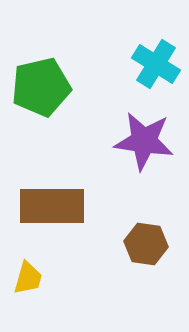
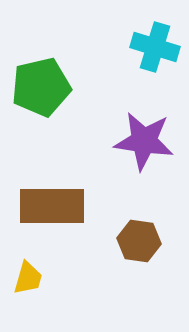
cyan cross: moved 1 px left, 17 px up; rotated 15 degrees counterclockwise
brown hexagon: moved 7 px left, 3 px up
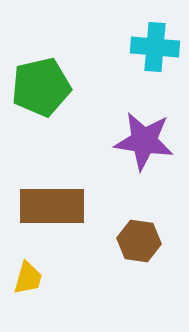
cyan cross: rotated 12 degrees counterclockwise
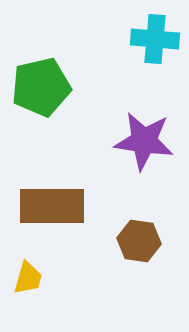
cyan cross: moved 8 px up
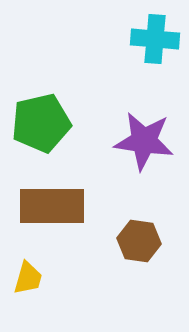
green pentagon: moved 36 px down
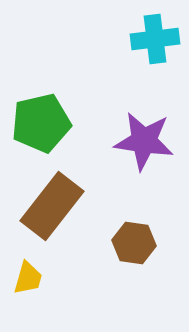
cyan cross: rotated 12 degrees counterclockwise
brown rectangle: rotated 52 degrees counterclockwise
brown hexagon: moved 5 px left, 2 px down
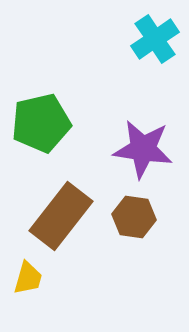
cyan cross: rotated 27 degrees counterclockwise
purple star: moved 1 px left, 8 px down
brown rectangle: moved 9 px right, 10 px down
brown hexagon: moved 26 px up
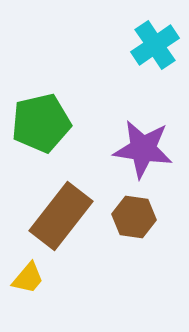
cyan cross: moved 6 px down
yellow trapezoid: rotated 24 degrees clockwise
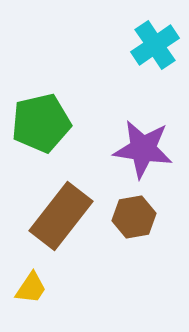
brown hexagon: rotated 18 degrees counterclockwise
yellow trapezoid: moved 3 px right, 10 px down; rotated 6 degrees counterclockwise
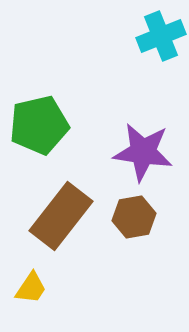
cyan cross: moved 6 px right, 9 px up; rotated 12 degrees clockwise
green pentagon: moved 2 px left, 2 px down
purple star: moved 3 px down
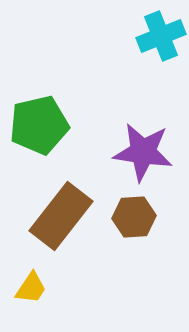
brown hexagon: rotated 6 degrees clockwise
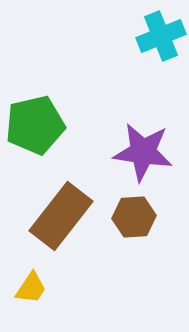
green pentagon: moved 4 px left
